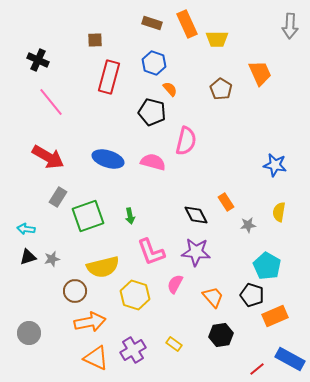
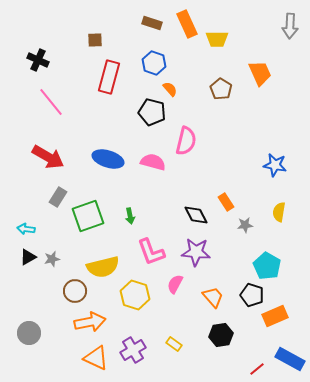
gray star at (248, 225): moved 3 px left
black triangle at (28, 257): rotated 12 degrees counterclockwise
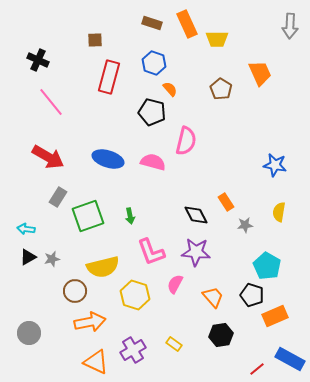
orange triangle at (96, 358): moved 4 px down
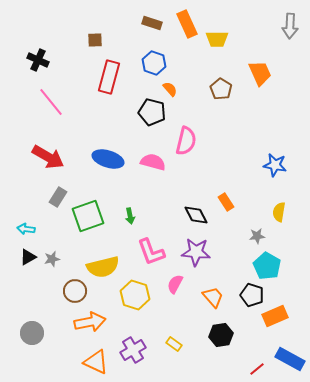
gray star at (245, 225): moved 12 px right, 11 px down
gray circle at (29, 333): moved 3 px right
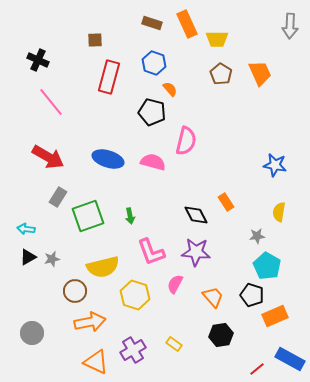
brown pentagon at (221, 89): moved 15 px up
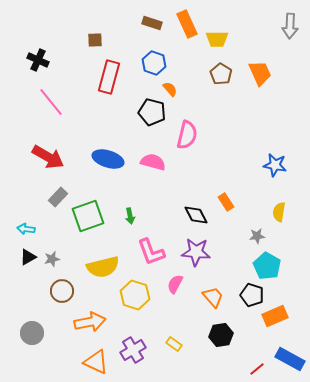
pink semicircle at (186, 141): moved 1 px right, 6 px up
gray rectangle at (58, 197): rotated 12 degrees clockwise
brown circle at (75, 291): moved 13 px left
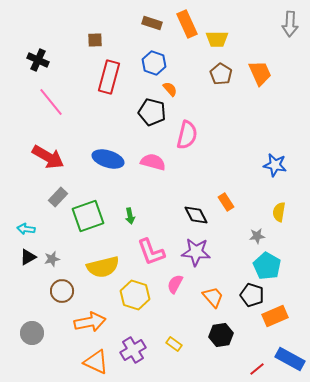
gray arrow at (290, 26): moved 2 px up
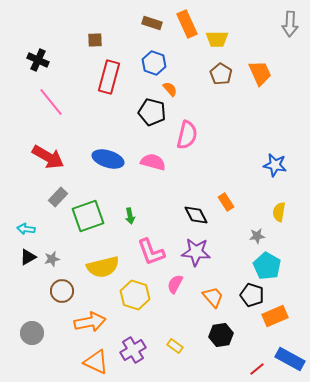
yellow rectangle at (174, 344): moved 1 px right, 2 px down
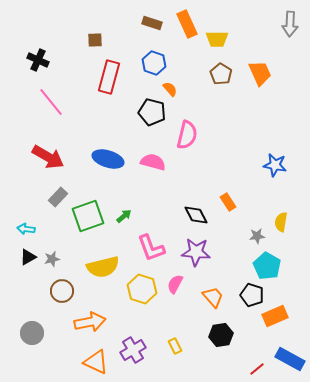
orange rectangle at (226, 202): moved 2 px right
yellow semicircle at (279, 212): moved 2 px right, 10 px down
green arrow at (130, 216): moved 6 px left; rotated 119 degrees counterclockwise
pink L-shape at (151, 252): moved 4 px up
yellow hexagon at (135, 295): moved 7 px right, 6 px up
yellow rectangle at (175, 346): rotated 28 degrees clockwise
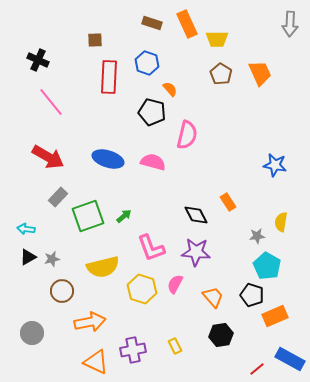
blue hexagon at (154, 63): moved 7 px left
red rectangle at (109, 77): rotated 12 degrees counterclockwise
purple cross at (133, 350): rotated 20 degrees clockwise
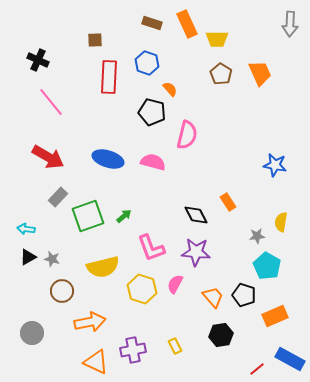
gray star at (52, 259): rotated 28 degrees clockwise
black pentagon at (252, 295): moved 8 px left
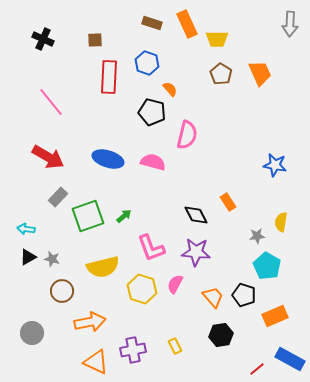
black cross at (38, 60): moved 5 px right, 21 px up
